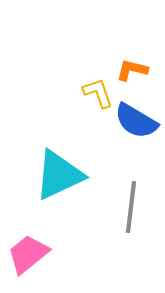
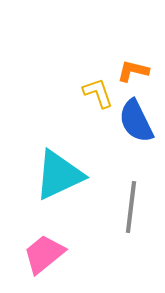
orange L-shape: moved 1 px right, 1 px down
blue semicircle: rotated 33 degrees clockwise
pink trapezoid: moved 16 px right
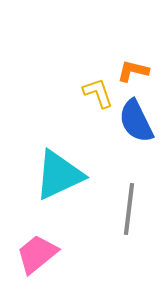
gray line: moved 2 px left, 2 px down
pink trapezoid: moved 7 px left
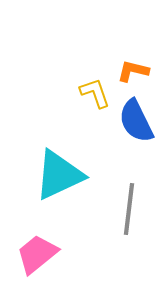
yellow L-shape: moved 3 px left
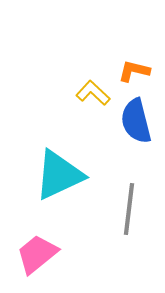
orange L-shape: moved 1 px right
yellow L-shape: moved 2 px left; rotated 28 degrees counterclockwise
blue semicircle: rotated 12 degrees clockwise
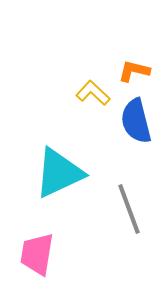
cyan triangle: moved 2 px up
gray line: rotated 27 degrees counterclockwise
pink trapezoid: rotated 42 degrees counterclockwise
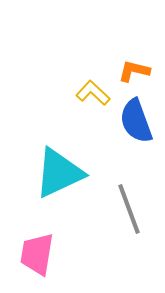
blue semicircle: rotated 6 degrees counterclockwise
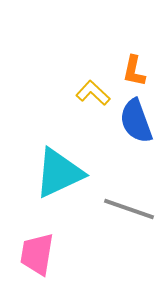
orange L-shape: rotated 92 degrees counterclockwise
gray line: rotated 51 degrees counterclockwise
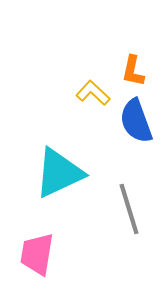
orange L-shape: moved 1 px left
gray line: rotated 54 degrees clockwise
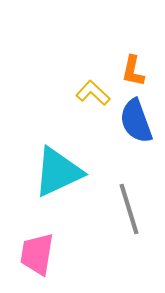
cyan triangle: moved 1 px left, 1 px up
